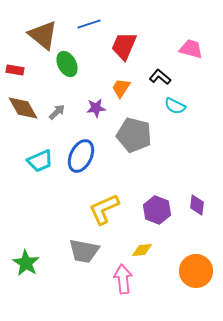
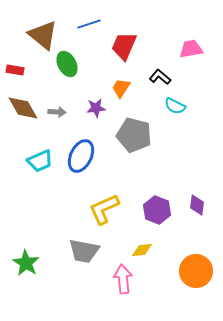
pink trapezoid: rotated 25 degrees counterclockwise
gray arrow: rotated 48 degrees clockwise
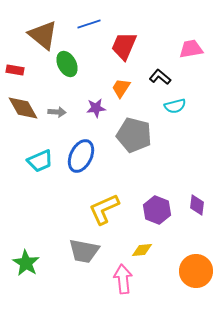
cyan semicircle: rotated 40 degrees counterclockwise
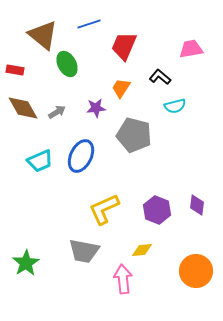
gray arrow: rotated 36 degrees counterclockwise
green star: rotated 8 degrees clockwise
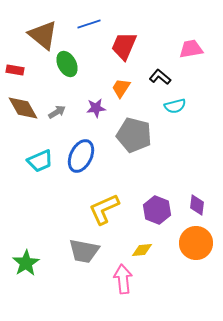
orange circle: moved 28 px up
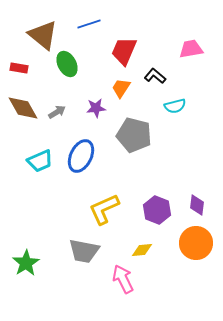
red trapezoid: moved 5 px down
red rectangle: moved 4 px right, 2 px up
black L-shape: moved 5 px left, 1 px up
pink arrow: rotated 20 degrees counterclockwise
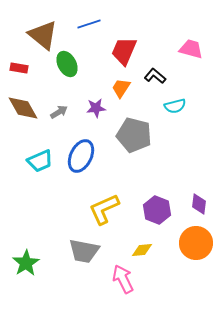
pink trapezoid: rotated 25 degrees clockwise
gray arrow: moved 2 px right
purple diamond: moved 2 px right, 1 px up
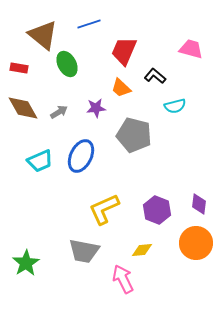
orange trapezoid: rotated 80 degrees counterclockwise
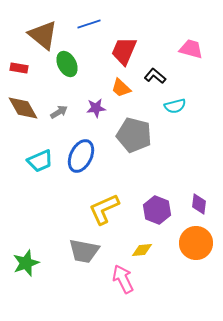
green star: rotated 12 degrees clockwise
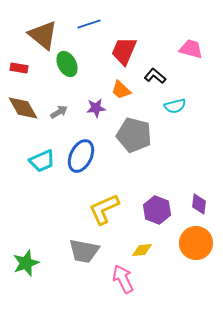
orange trapezoid: moved 2 px down
cyan trapezoid: moved 2 px right
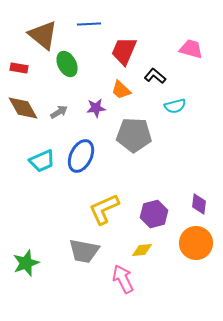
blue line: rotated 15 degrees clockwise
gray pentagon: rotated 12 degrees counterclockwise
purple hexagon: moved 3 px left, 4 px down; rotated 24 degrees clockwise
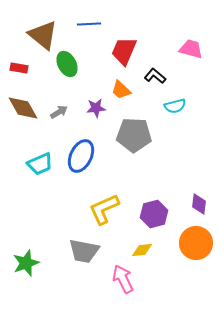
cyan trapezoid: moved 2 px left, 3 px down
